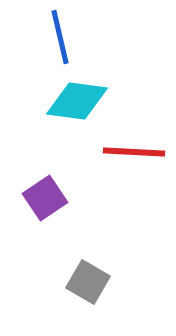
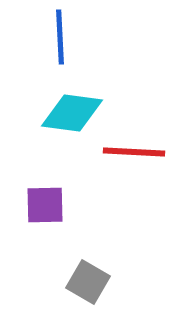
blue line: rotated 10 degrees clockwise
cyan diamond: moved 5 px left, 12 px down
purple square: moved 7 px down; rotated 33 degrees clockwise
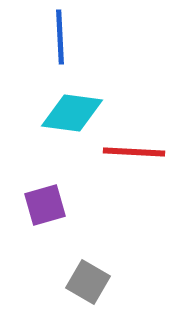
purple square: rotated 15 degrees counterclockwise
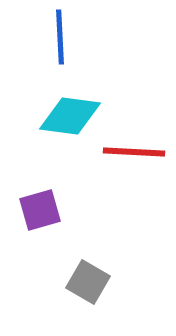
cyan diamond: moved 2 px left, 3 px down
purple square: moved 5 px left, 5 px down
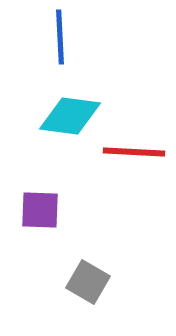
purple square: rotated 18 degrees clockwise
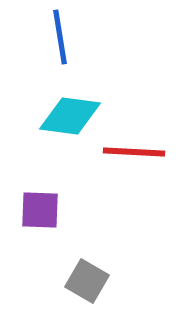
blue line: rotated 6 degrees counterclockwise
gray square: moved 1 px left, 1 px up
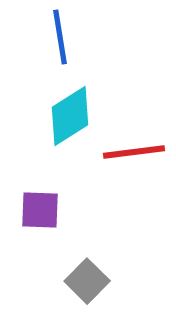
cyan diamond: rotated 40 degrees counterclockwise
red line: rotated 10 degrees counterclockwise
gray square: rotated 15 degrees clockwise
